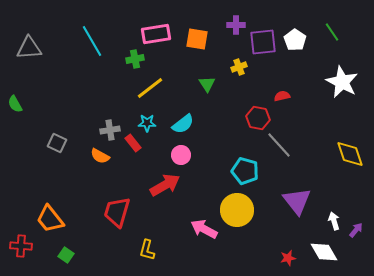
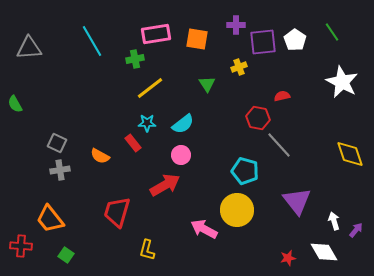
gray cross: moved 50 px left, 40 px down
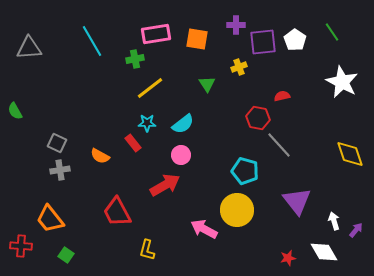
green semicircle: moved 7 px down
red trapezoid: rotated 44 degrees counterclockwise
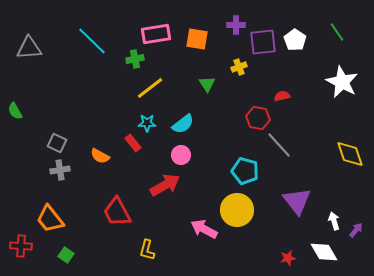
green line: moved 5 px right
cyan line: rotated 16 degrees counterclockwise
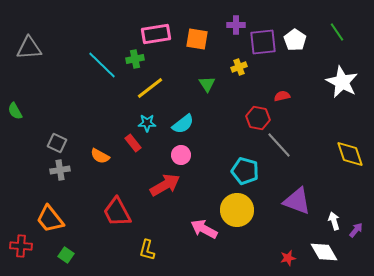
cyan line: moved 10 px right, 24 px down
purple triangle: rotated 32 degrees counterclockwise
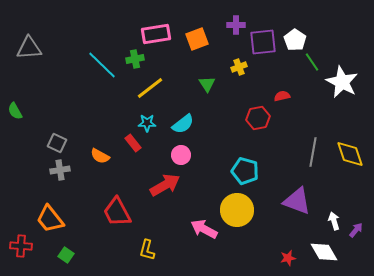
green line: moved 25 px left, 30 px down
orange square: rotated 30 degrees counterclockwise
red hexagon: rotated 20 degrees counterclockwise
gray line: moved 34 px right, 7 px down; rotated 52 degrees clockwise
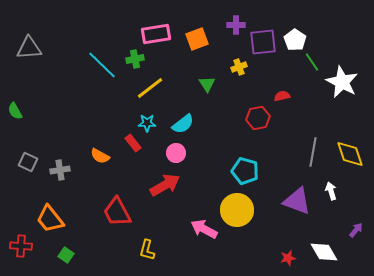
gray square: moved 29 px left, 19 px down
pink circle: moved 5 px left, 2 px up
white arrow: moved 3 px left, 30 px up
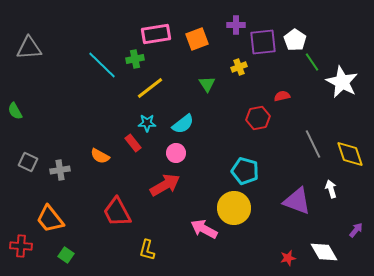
gray line: moved 8 px up; rotated 36 degrees counterclockwise
white arrow: moved 2 px up
yellow circle: moved 3 px left, 2 px up
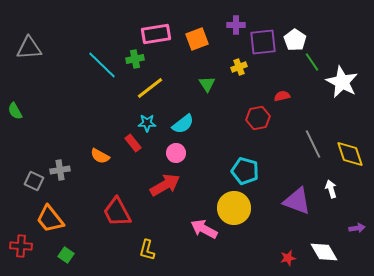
gray square: moved 6 px right, 19 px down
purple arrow: moved 1 px right, 2 px up; rotated 42 degrees clockwise
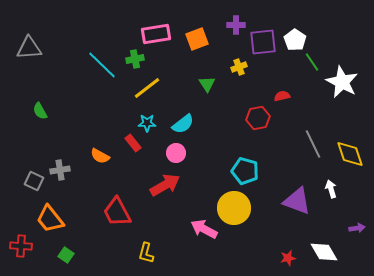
yellow line: moved 3 px left
green semicircle: moved 25 px right
yellow L-shape: moved 1 px left, 3 px down
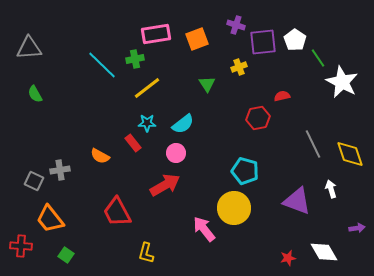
purple cross: rotated 18 degrees clockwise
green line: moved 6 px right, 4 px up
green semicircle: moved 5 px left, 17 px up
pink arrow: rotated 24 degrees clockwise
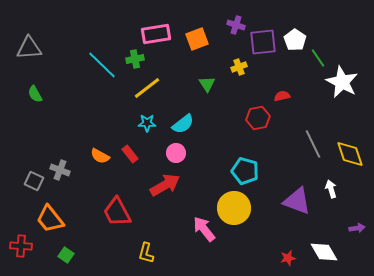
red rectangle: moved 3 px left, 11 px down
gray cross: rotated 30 degrees clockwise
